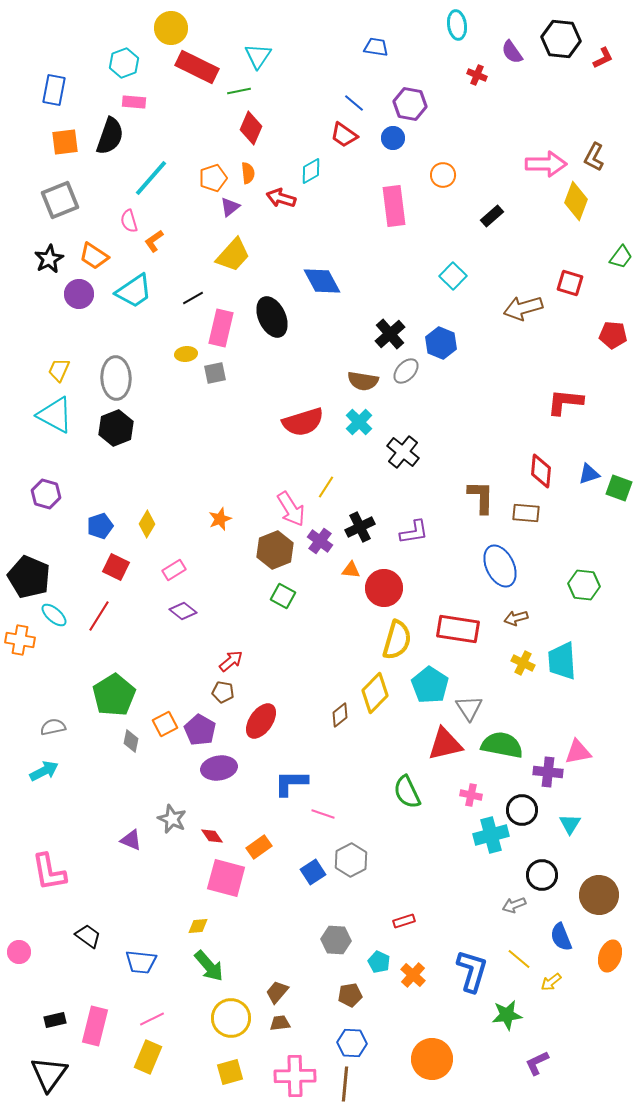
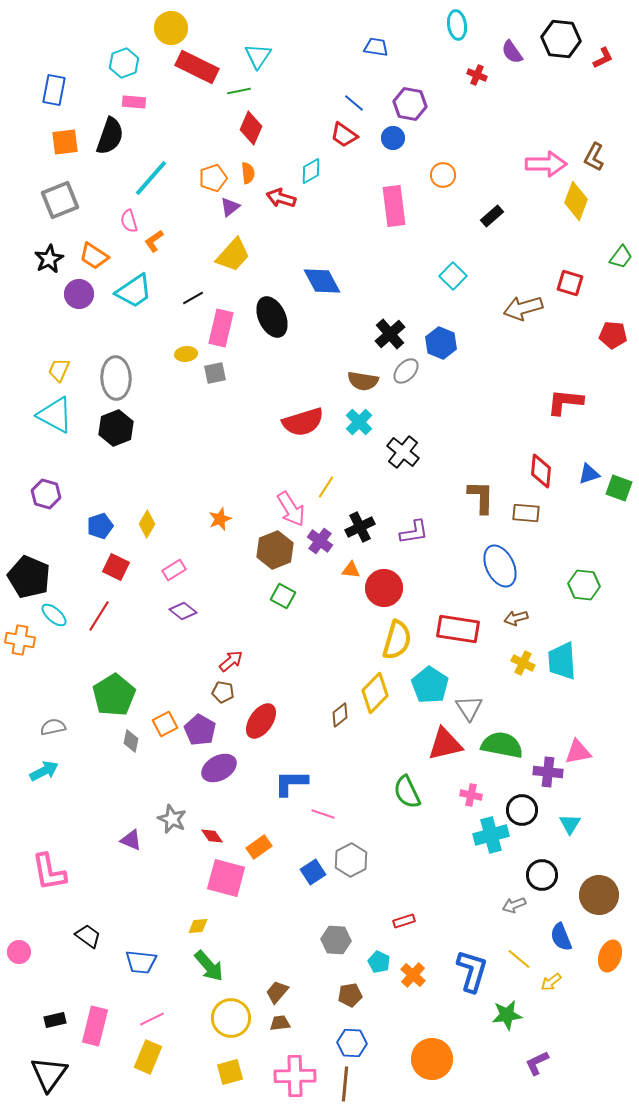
purple ellipse at (219, 768): rotated 20 degrees counterclockwise
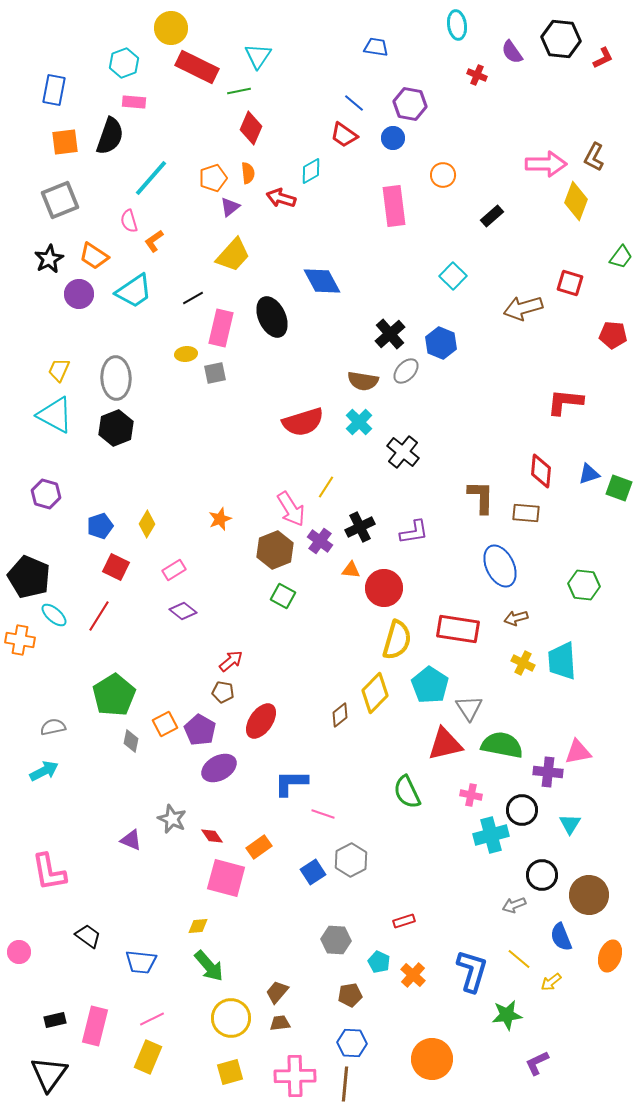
brown circle at (599, 895): moved 10 px left
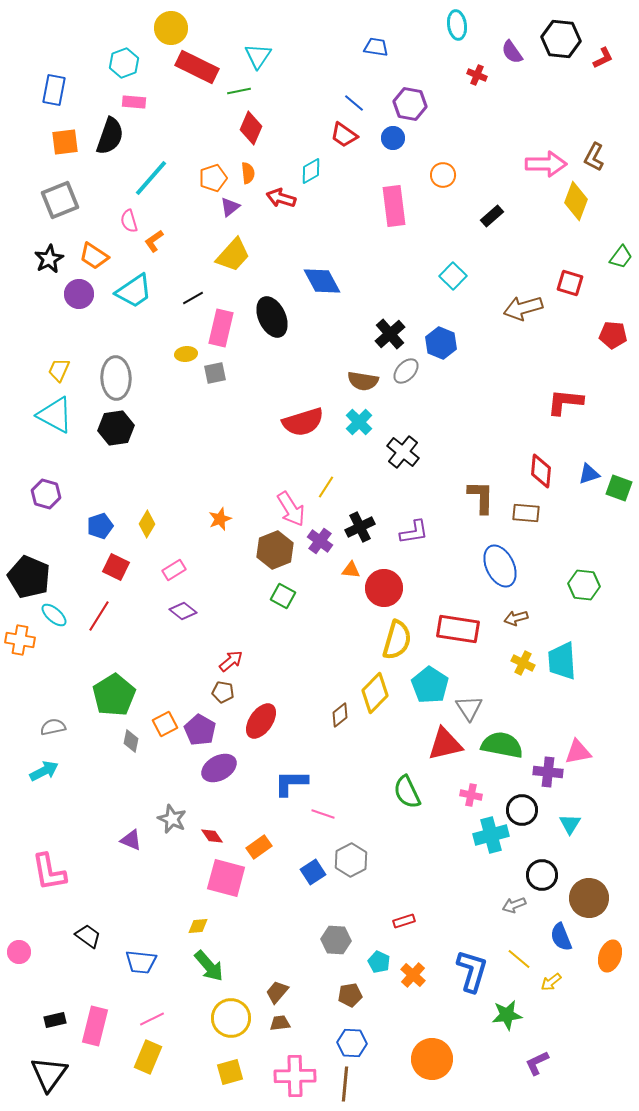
black hexagon at (116, 428): rotated 12 degrees clockwise
brown circle at (589, 895): moved 3 px down
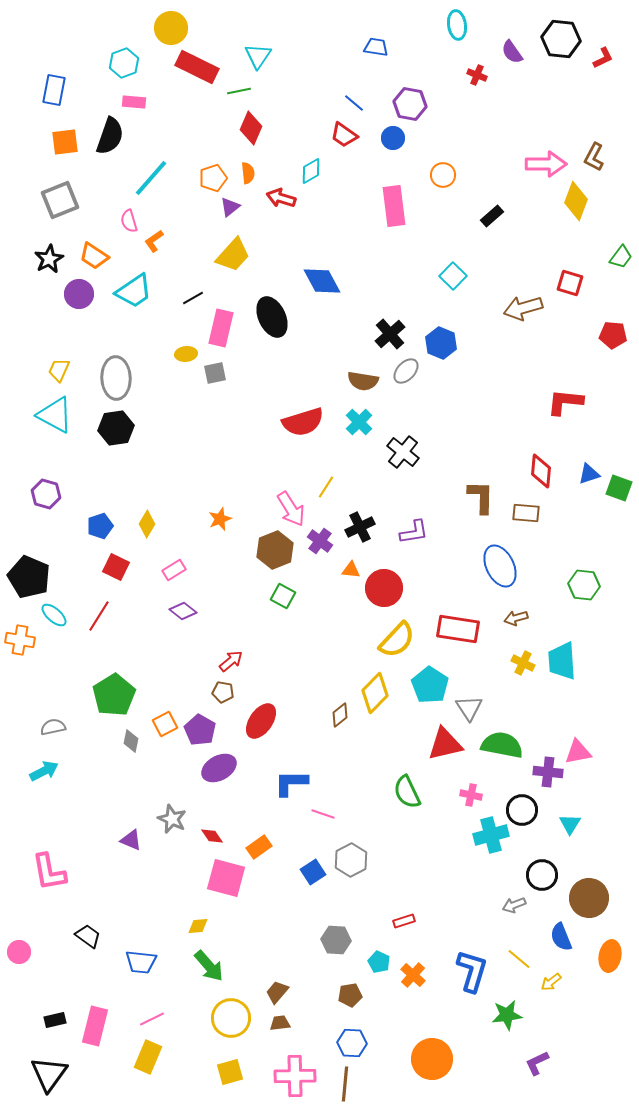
yellow semicircle at (397, 640): rotated 27 degrees clockwise
orange ellipse at (610, 956): rotated 8 degrees counterclockwise
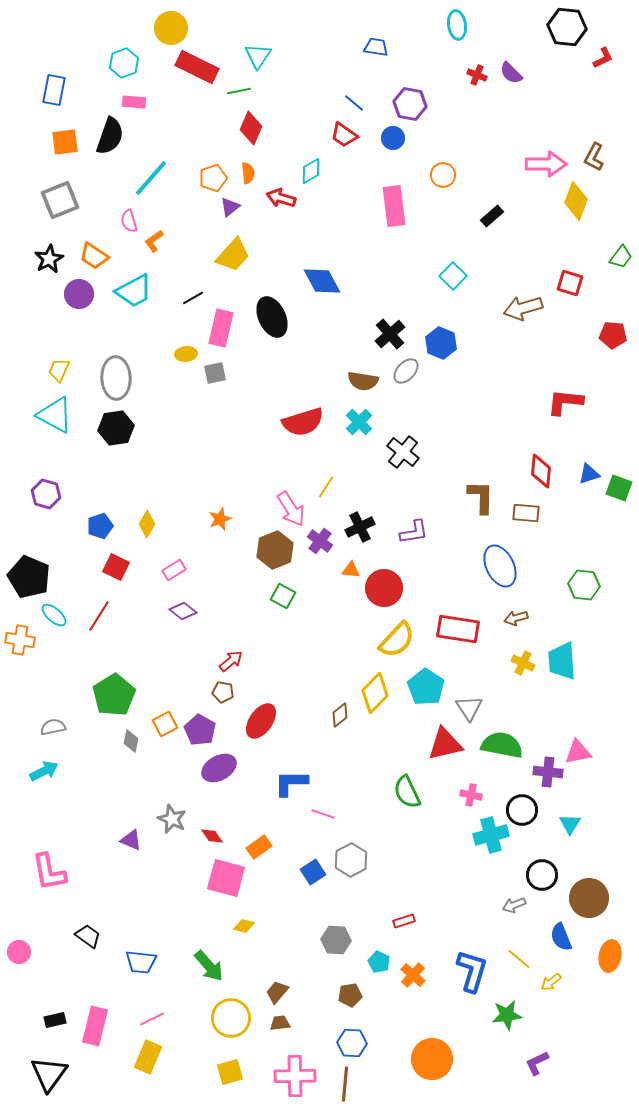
black hexagon at (561, 39): moved 6 px right, 12 px up
purple semicircle at (512, 52): moved 1 px left, 21 px down; rotated 10 degrees counterclockwise
cyan trapezoid at (134, 291): rotated 6 degrees clockwise
cyan pentagon at (430, 685): moved 4 px left, 2 px down
yellow diamond at (198, 926): moved 46 px right; rotated 20 degrees clockwise
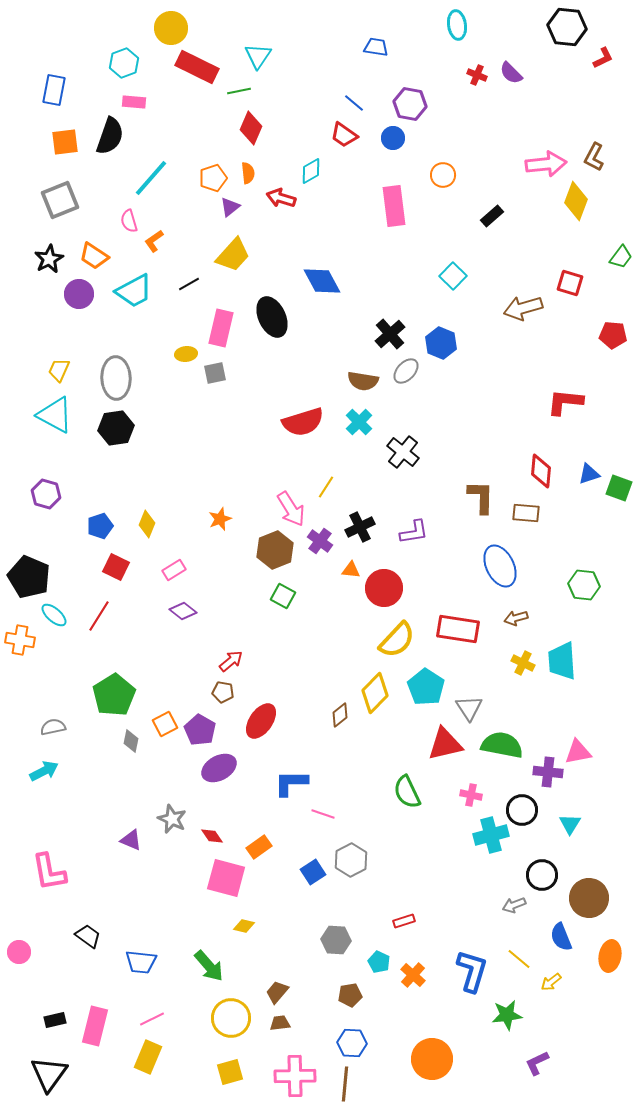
pink arrow at (546, 164): rotated 6 degrees counterclockwise
black line at (193, 298): moved 4 px left, 14 px up
yellow diamond at (147, 524): rotated 8 degrees counterclockwise
